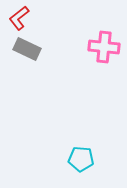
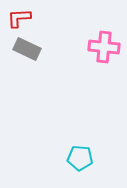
red L-shape: rotated 35 degrees clockwise
cyan pentagon: moved 1 px left, 1 px up
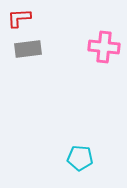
gray rectangle: moved 1 px right; rotated 32 degrees counterclockwise
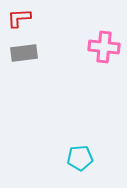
gray rectangle: moved 4 px left, 4 px down
cyan pentagon: rotated 10 degrees counterclockwise
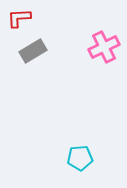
pink cross: rotated 32 degrees counterclockwise
gray rectangle: moved 9 px right, 2 px up; rotated 24 degrees counterclockwise
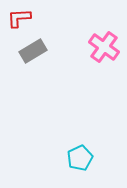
pink cross: rotated 28 degrees counterclockwise
cyan pentagon: rotated 20 degrees counterclockwise
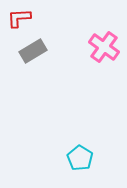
cyan pentagon: rotated 15 degrees counterclockwise
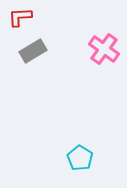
red L-shape: moved 1 px right, 1 px up
pink cross: moved 2 px down
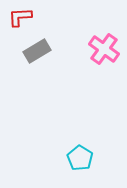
gray rectangle: moved 4 px right
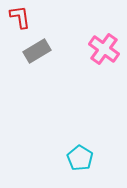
red L-shape: rotated 85 degrees clockwise
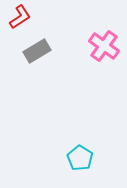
red L-shape: rotated 65 degrees clockwise
pink cross: moved 3 px up
